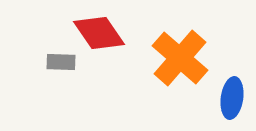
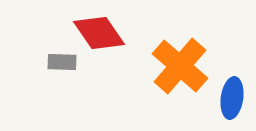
orange cross: moved 8 px down
gray rectangle: moved 1 px right
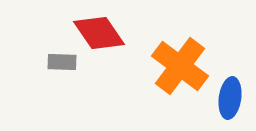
orange cross: rotated 4 degrees counterclockwise
blue ellipse: moved 2 px left
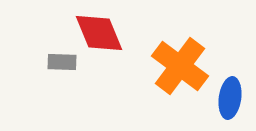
red diamond: rotated 12 degrees clockwise
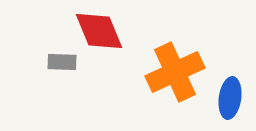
red diamond: moved 2 px up
orange cross: moved 5 px left, 6 px down; rotated 28 degrees clockwise
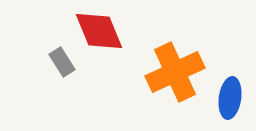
gray rectangle: rotated 56 degrees clockwise
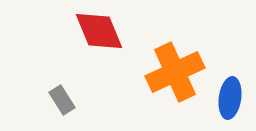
gray rectangle: moved 38 px down
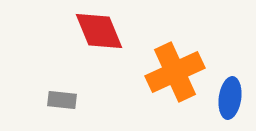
gray rectangle: rotated 52 degrees counterclockwise
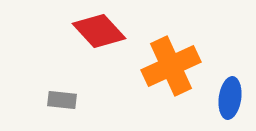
red diamond: rotated 20 degrees counterclockwise
orange cross: moved 4 px left, 6 px up
